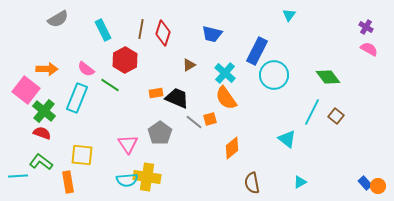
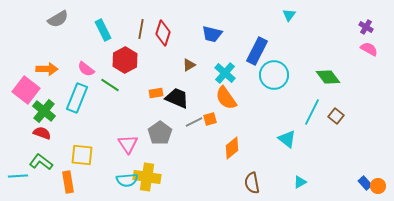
gray line at (194, 122): rotated 66 degrees counterclockwise
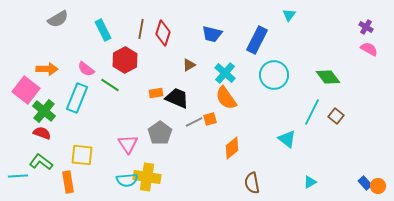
blue rectangle at (257, 51): moved 11 px up
cyan triangle at (300, 182): moved 10 px right
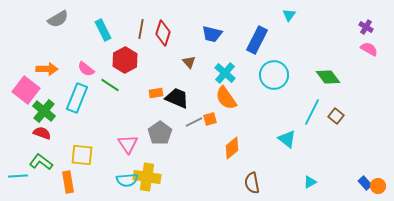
brown triangle at (189, 65): moved 3 px up; rotated 40 degrees counterclockwise
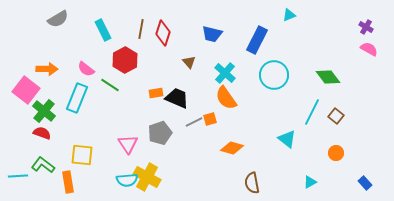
cyan triangle at (289, 15): rotated 32 degrees clockwise
gray pentagon at (160, 133): rotated 15 degrees clockwise
orange diamond at (232, 148): rotated 55 degrees clockwise
green L-shape at (41, 162): moved 2 px right, 3 px down
yellow cross at (147, 177): rotated 20 degrees clockwise
orange circle at (378, 186): moved 42 px left, 33 px up
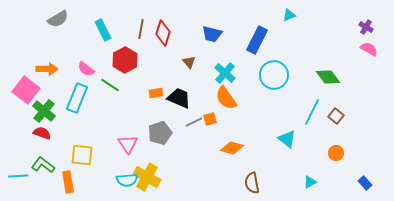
black trapezoid at (177, 98): moved 2 px right
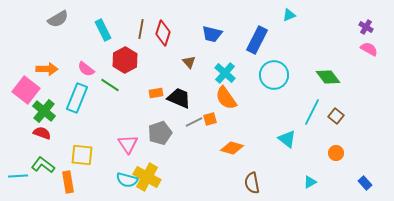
cyan semicircle at (127, 180): rotated 20 degrees clockwise
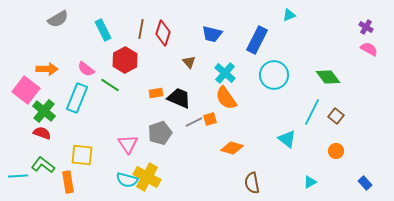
orange circle at (336, 153): moved 2 px up
